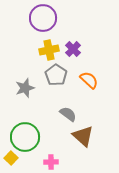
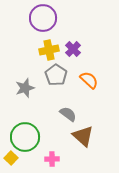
pink cross: moved 1 px right, 3 px up
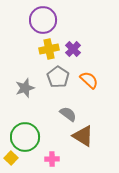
purple circle: moved 2 px down
yellow cross: moved 1 px up
gray pentagon: moved 2 px right, 2 px down
brown triangle: rotated 10 degrees counterclockwise
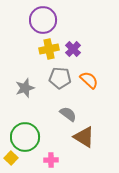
gray pentagon: moved 2 px right, 1 px down; rotated 30 degrees counterclockwise
brown triangle: moved 1 px right, 1 px down
pink cross: moved 1 px left, 1 px down
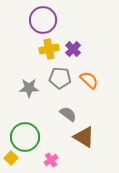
gray star: moved 4 px right; rotated 18 degrees clockwise
pink cross: rotated 32 degrees counterclockwise
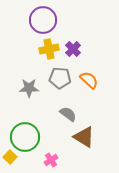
yellow square: moved 1 px left, 1 px up
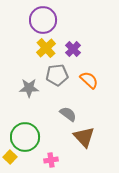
yellow cross: moved 3 px left, 1 px up; rotated 30 degrees counterclockwise
gray pentagon: moved 3 px left, 3 px up; rotated 10 degrees counterclockwise
brown triangle: rotated 15 degrees clockwise
pink cross: rotated 24 degrees clockwise
